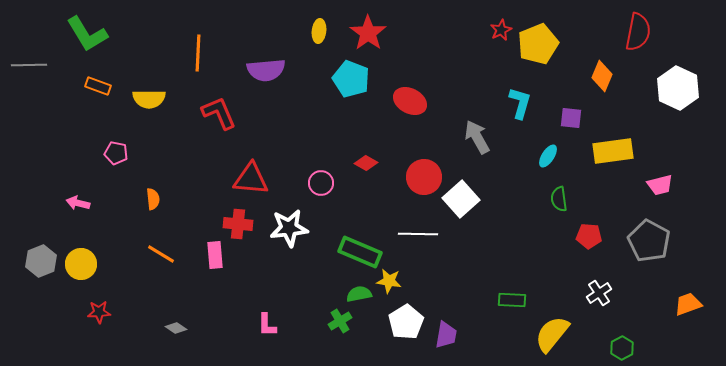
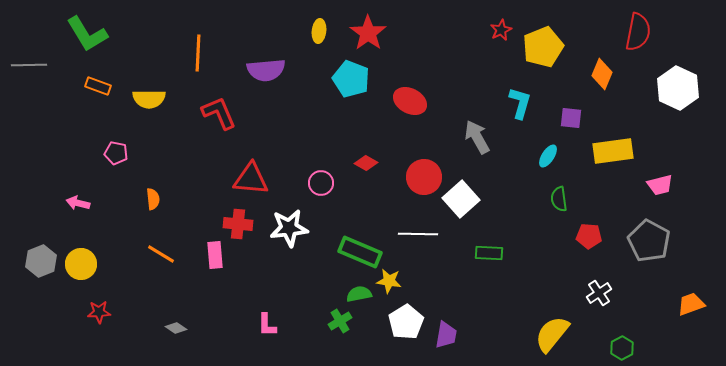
yellow pentagon at (538, 44): moved 5 px right, 3 px down
orange diamond at (602, 76): moved 2 px up
green rectangle at (512, 300): moved 23 px left, 47 px up
orange trapezoid at (688, 304): moved 3 px right
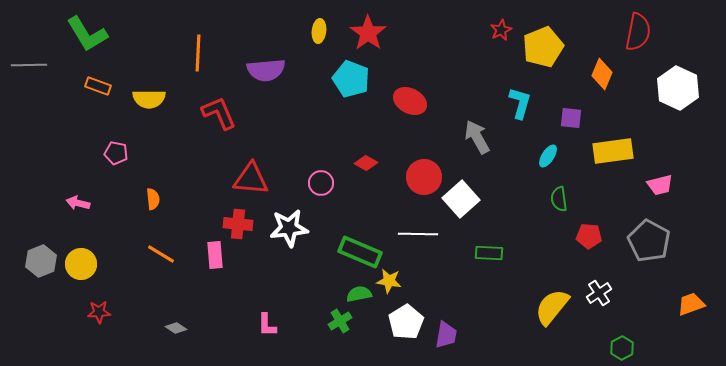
yellow semicircle at (552, 334): moved 27 px up
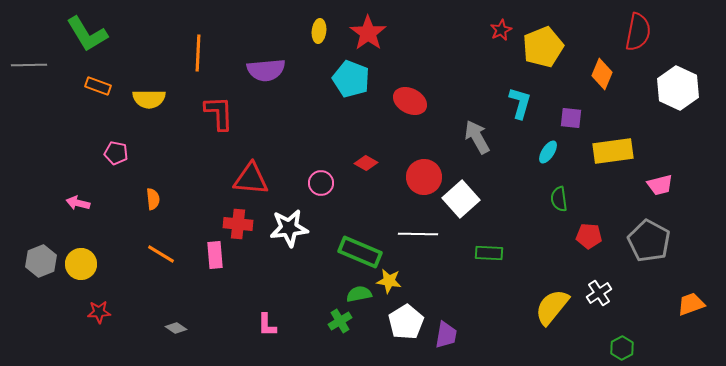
red L-shape at (219, 113): rotated 21 degrees clockwise
cyan ellipse at (548, 156): moved 4 px up
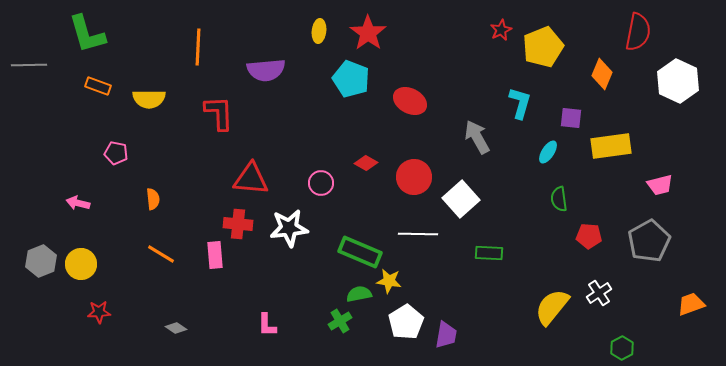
green L-shape at (87, 34): rotated 15 degrees clockwise
orange line at (198, 53): moved 6 px up
white hexagon at (678, 88): moved 7 px up
yellow rectangle at (613, 151): moved 2 px left, 5 px up
red circle at (424, 177): moved 10 px left
gray pentagon at (649, 241): rotated 15 degrees clockwise
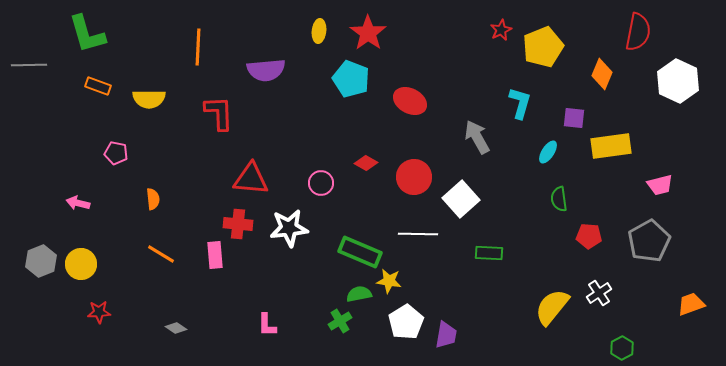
purple square at (571, 118): moved 3 px right
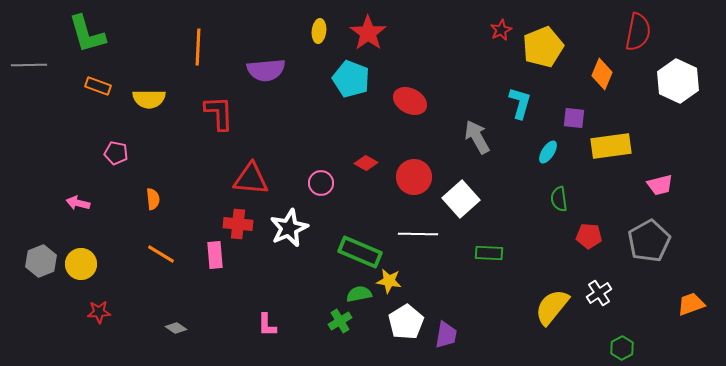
white star at (289, 228): rotated 18 degrees counterclockwise
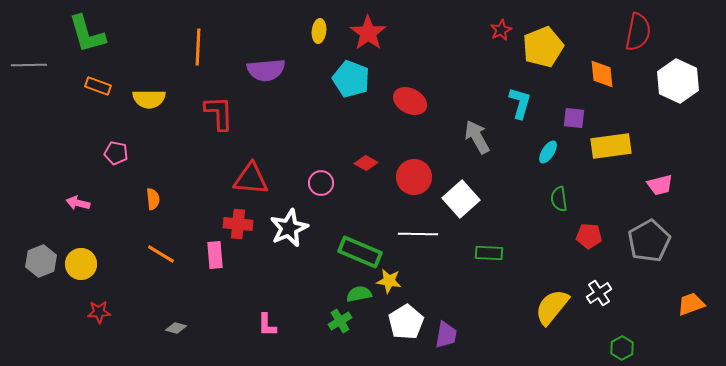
orange diamond at (602, 74): rotated 28 degrees counterclockwise
gray diamond at (176, 328): rotated 20 degrees counterclockwise
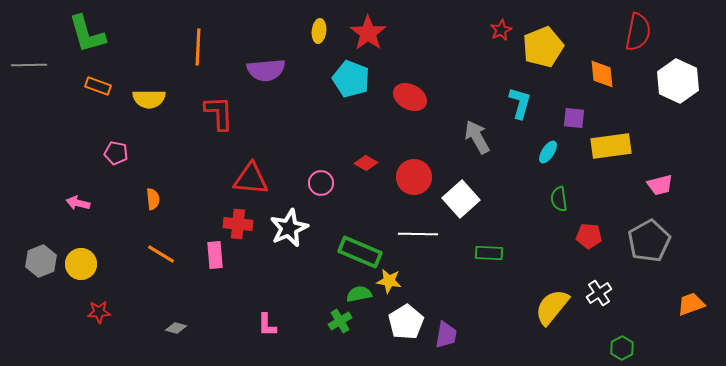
red ellipse at (410, 101): moved 4 px up
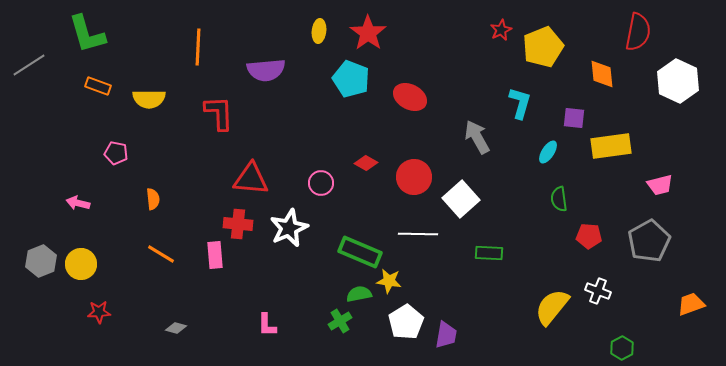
gray line at (29, 65): rotated 32 degrees counterclockwise
white cross at (599, 293): moved 1 px left, 2 px up; rotated 35 degrees counterclockwise
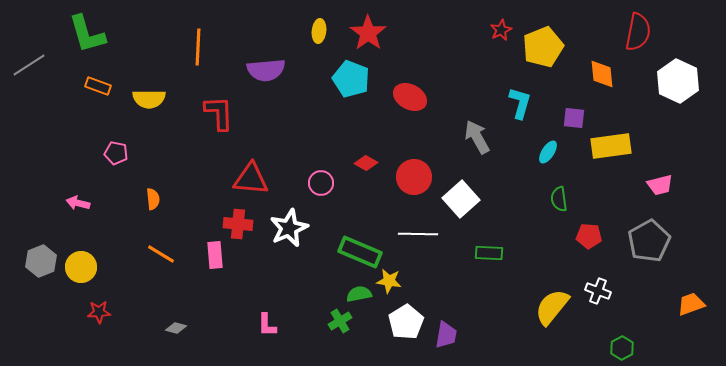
yellow circle at (81, 264): moved 3 px down
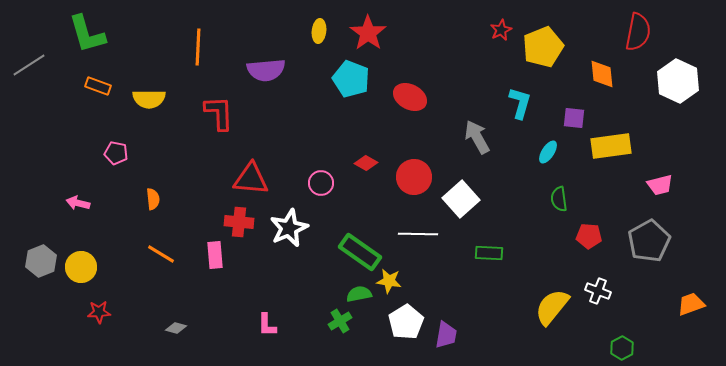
red cross at (238, 224): moved 1 px right, 2 px up
green rectangle at (360, 252): rotated 12 degrees clockwise
